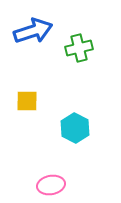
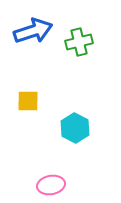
green cross: moved 6 px up
yellow square: moved 1 px right
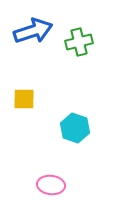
yellow square: moved 4 px left, 2 px up
cyan hexagon: rotated 8 degrees counterclockwise
pink ellipse: rotated 16 degrees clockwise
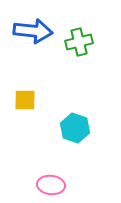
blue arrow: rotated 24 degrees clockwise
yellow square: moved 1 px right, 1 px down
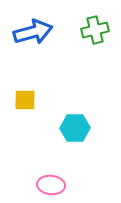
blue arrow: moved 1 px down; rotated 21 degrees counterclockwise
green cross: moved 16 px right, 12 px up
cyan hexagon: rotated 20 degrees counterclockwise
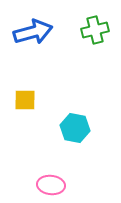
cyan hexagon: rotated 12 degrees clockwise
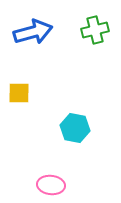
yellow square: moved 6 px left, 7 px up
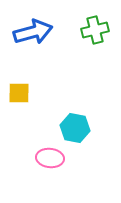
pink ellipse: moved 1 px left, 27 px up
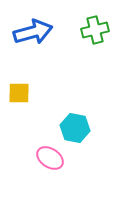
pink ellipse: rotated 28 degrees clockwise
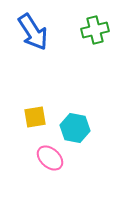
blue arrow: rotated 72 degrees clockwise
yellow square: moved 16 px right, 24 px down; rotated 10 degrees counterclockwise
pink ellipse: rotated 8 degrees clockwise
